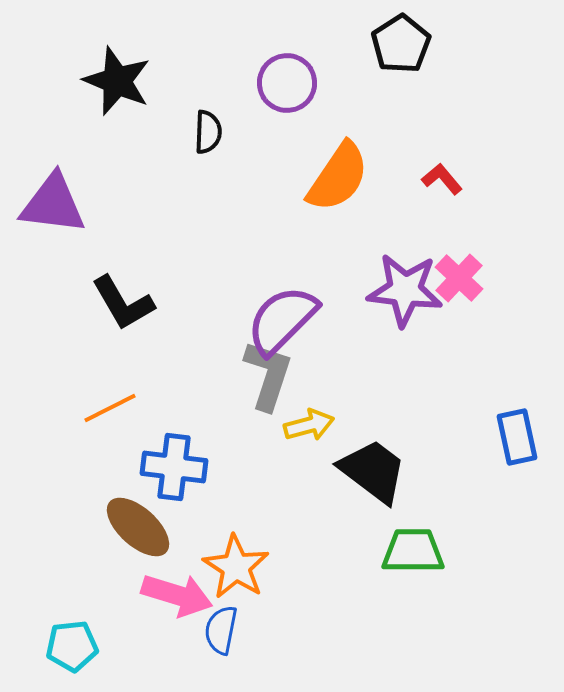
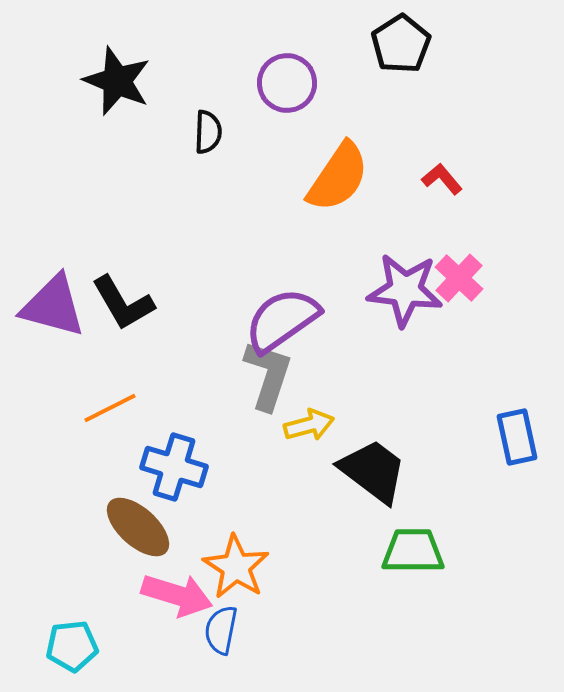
purple triangle: moved 102 px down; rotated 8 degrees clockwise
purple semicircle: rotated 10 degrees clockwise
blue cross: rotated 10 degrees clockwise
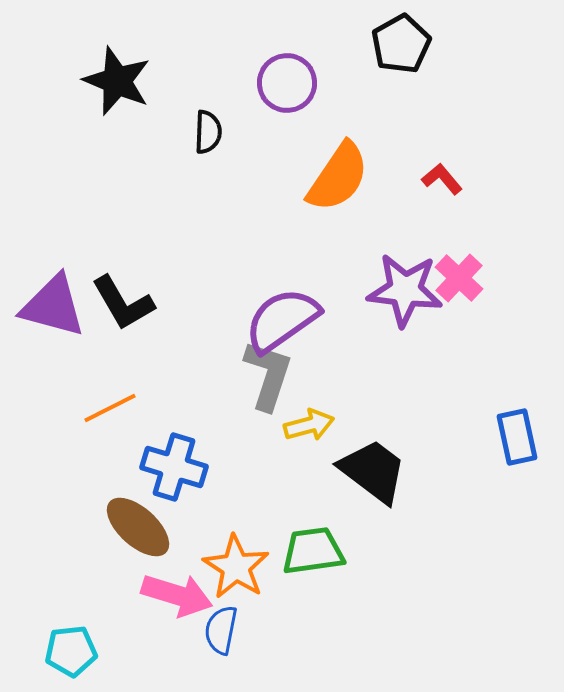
black pentagon: rotated 4 degrees clockwise
green trapezoid: moved 100 px left; rotated 8 degrees counterclockwise
cyan pentagon: moved 1 px left, 5 px down
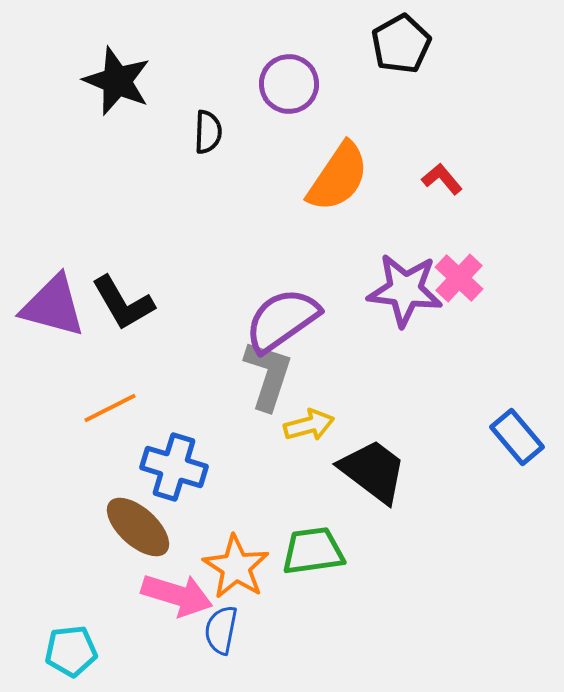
purple circle: moved 2 px right, 1 px down
blue rectangle: rotated 28 degrees counterclockwise
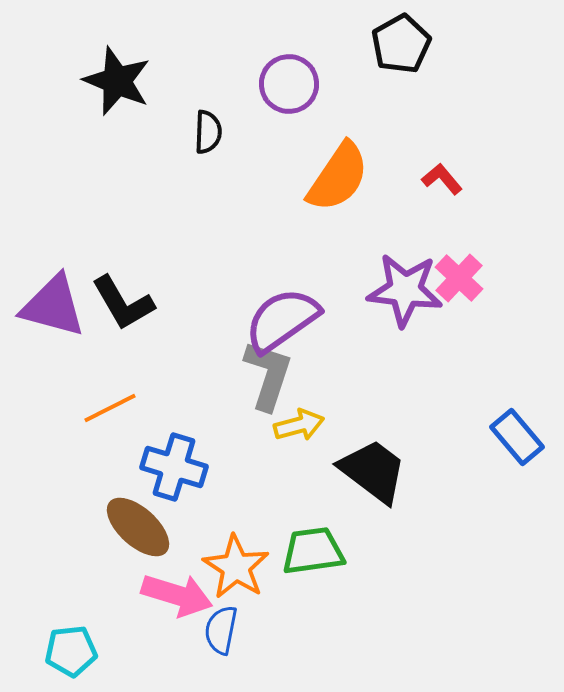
yellow arrow: moved 10 px left
